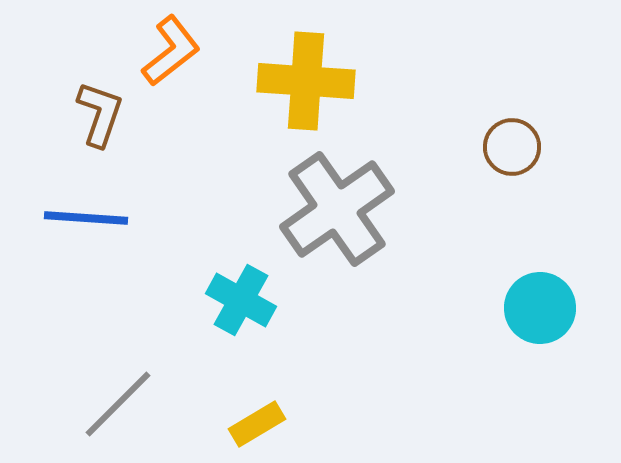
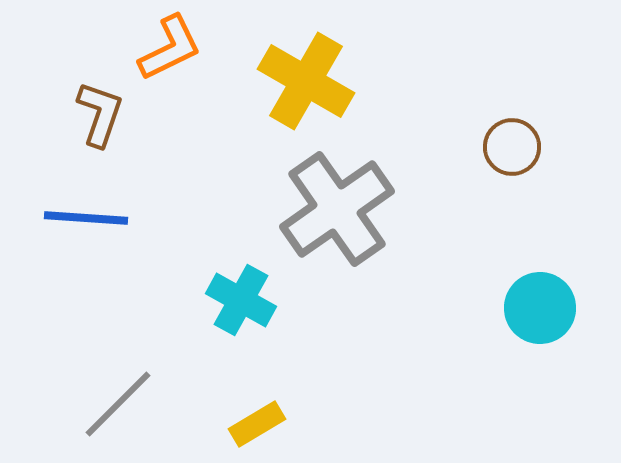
orange L-shape: moved 1 px left, 3 px up; rotated 12 degrees clockwise
yellow cross: rotated 26 degrees clockwise
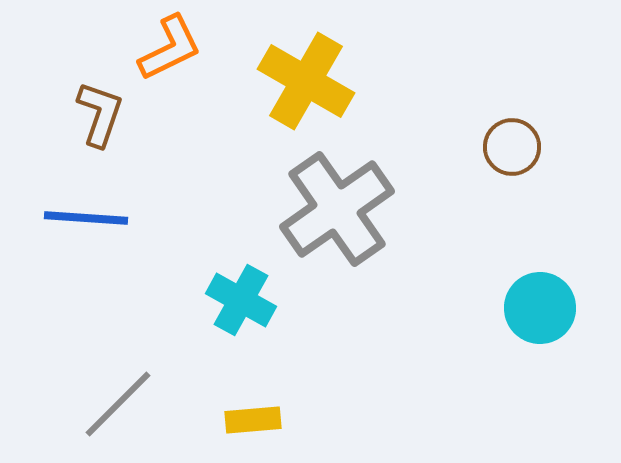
yellow rectangle: moved 4 px left, 4 px up; rotated 26 degrees clockwise
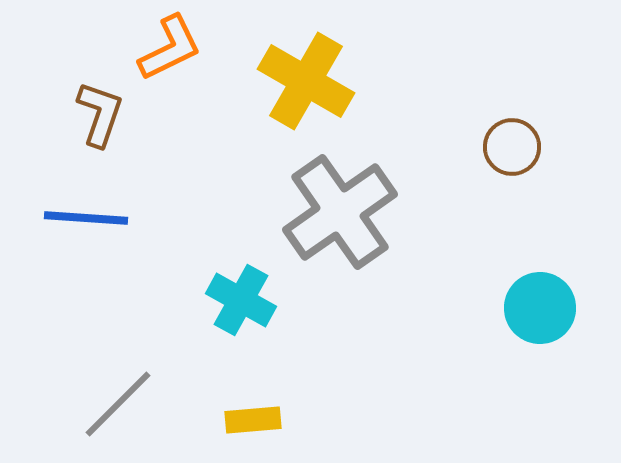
gray cross: moved 3 px right, 3 px down
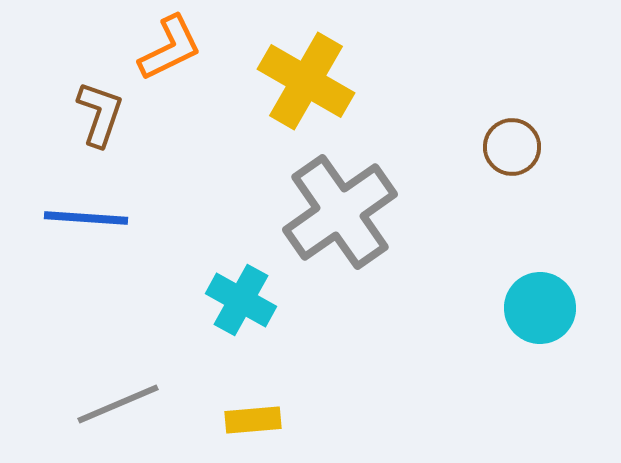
gray line: rotated 22 degrees clockwise
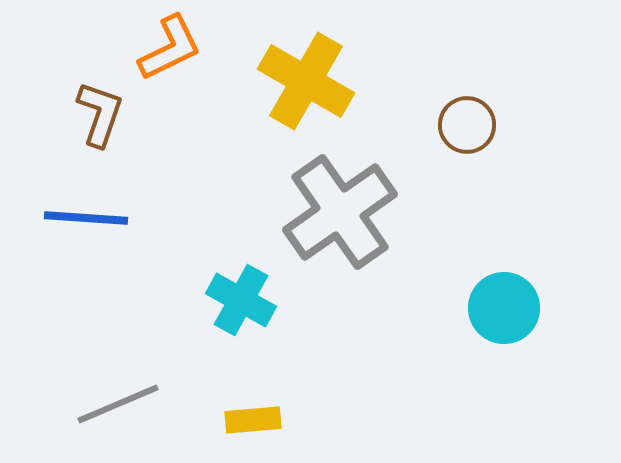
brown circle: moved 45 px left, 22 px up
cyan circle: moved 36 px left
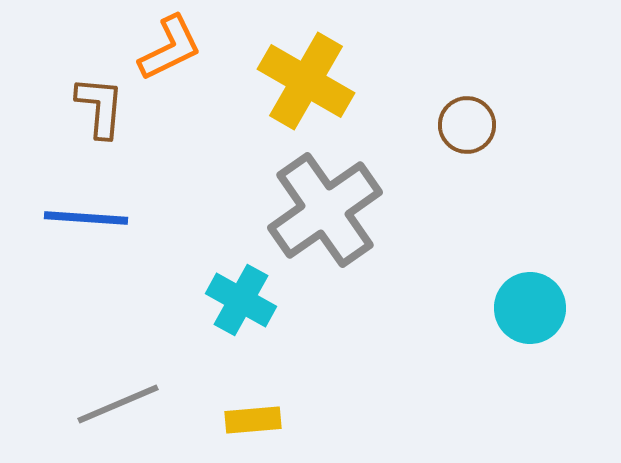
brown L-shape: moved 7 px up; rotated 14 degrees counterclockwise
gray cross: moved 15 px left, 2 px up
cyan circle: moved 26 px right
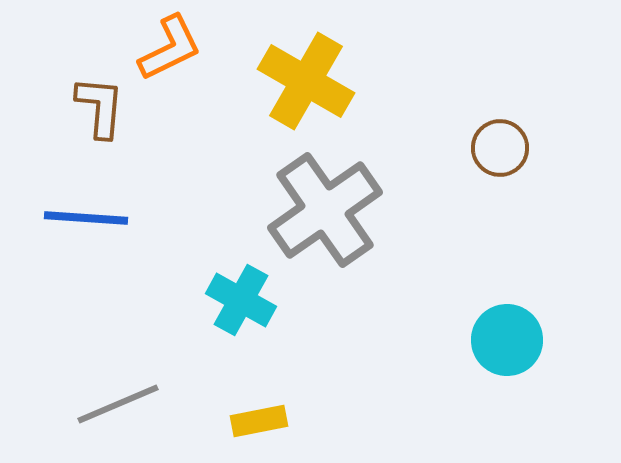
brown circle: moved 33 px right, 23 px down
cyan circle: moved 23 px left, 32 px down
yellow rectangle: moved 6 px right, 1 px down; rotated 6 degrees counterclockwise
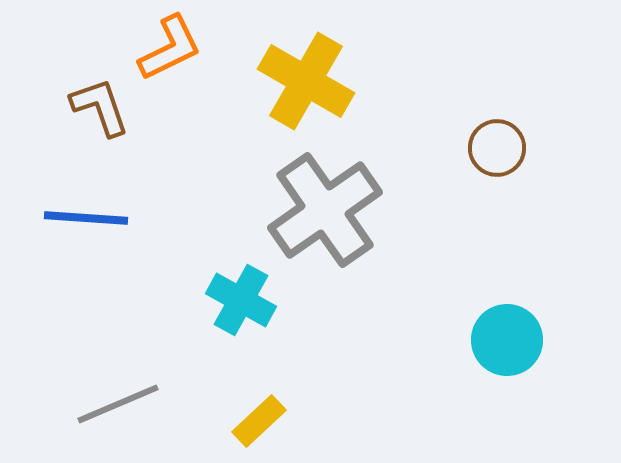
brown L-shape: rotated 24 degrees counterclockwise
brown circle: moved 3 px left
yellow rectangle: rotated 32 degrees counterclockwise
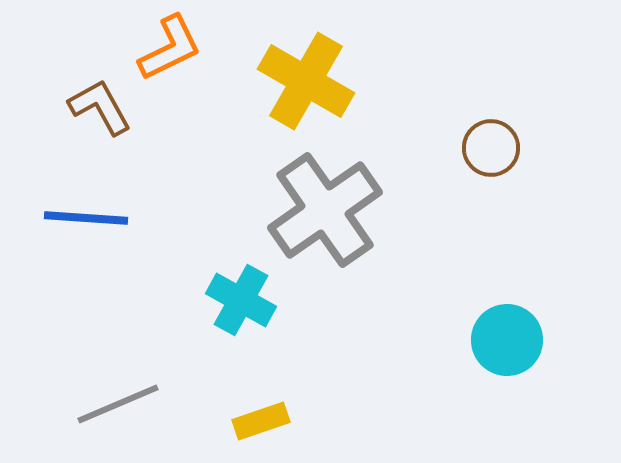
brown L-shape: rotated 10 degrees counterclockwise
brown circle: moved 6 px left
yellow rectangle: moved 2 px right; rotated 24 degrees clockwise
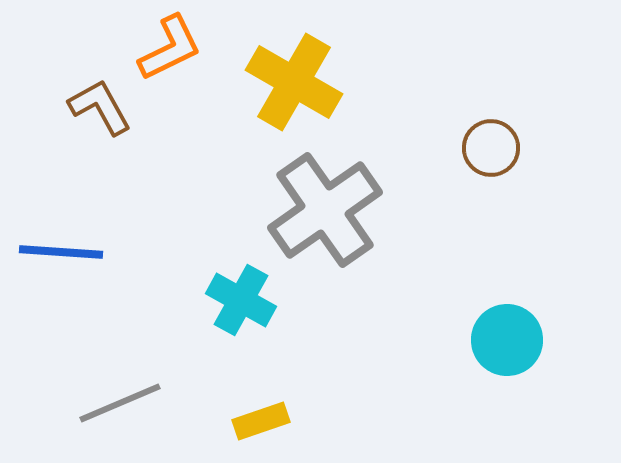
yellow cross: moved 12 px left, 1 px down
blue line: moved 25 px left, 34 px down
gray line: moved 2 px right, 1 px up
